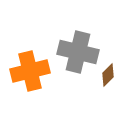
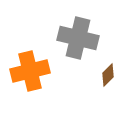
gray cross: moved 14 px up
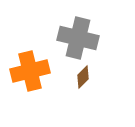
brown diamond: moved 25 px left, 2 px down
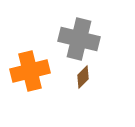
gray cross: moved 1 px right, 1 px down
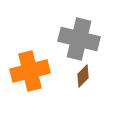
brown diamond: moved 1 px up
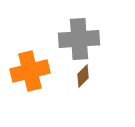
gray cross: rotated 18 degrees counterclockwise
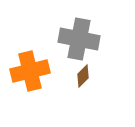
gray cross: rotated 15 degrees clockwise
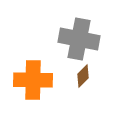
orange cross: moved 3 px right, 9 px down; rotated 15 degrees clockwise
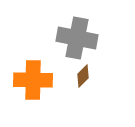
gray cross: moved 2 px left, 1 px up
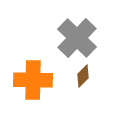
gray cross: rotated 33 degrees clockwise
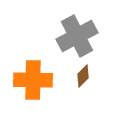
gray cross: moved 2 px up; rotated 18 degrees clockwise
